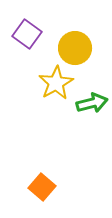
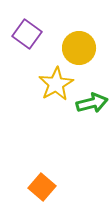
yellow circle: moved 4 px right
yellow star: moved 1 px down
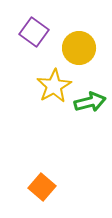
purple square: moved 7 px right, 2 px up
yellow star: moved 2 px left, 2 px down
green arrow: moved 2 px left, 1 px up
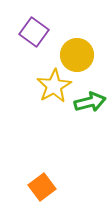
yellow circle: moved 2 px left, 7 px down
orange square: rotated 12 degrees clockwise
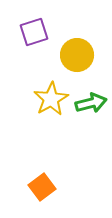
purple square: rotated 36 degrees clockwise
yellow star: moved 3 px left, 13 px down
green arrow: moved 1 px right, 1 px down
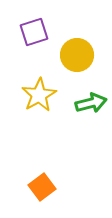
yellow star: moved 12 px left, 4 px up
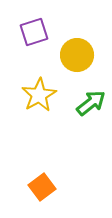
green arrow: rotated 24 degrees counterclockwise
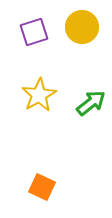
yellow circle: moved 5 px right, 28 px up
orange square: rotated 28 degrees counterclockwise
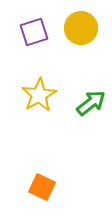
yellow circle: moved 1 px left, 1 px down
